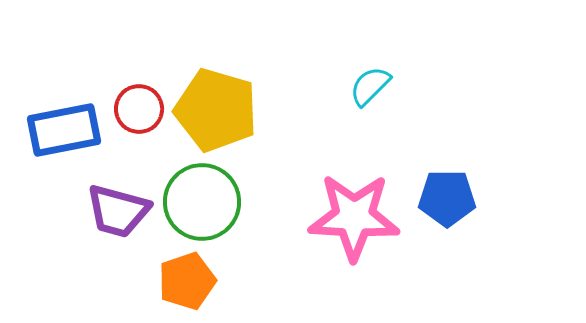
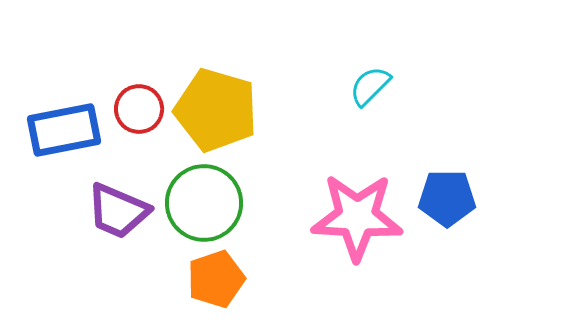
green circle: moved 2 px right, 1 px down
purple trapezoid: rotated 8 degrees clockwise
pink star: moved 3 px right
orange pentagon: moved 29 px right, 2 px up
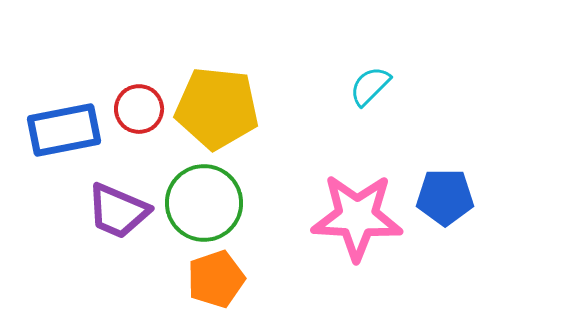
yellow pentagon: moved 1 px right, 2 px up; rotated 10 degrees counterclockwise
blue pentagon: moved 2 px left, 1 px up
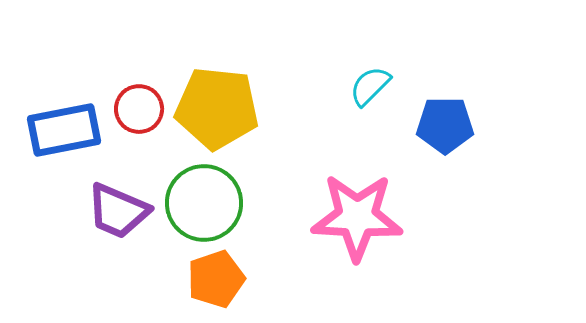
blue pentagon: moved 72 px up
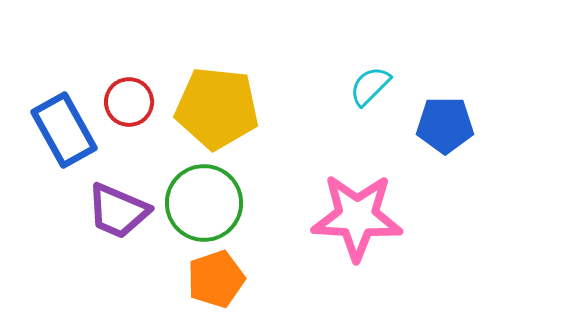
red circle: moved 10 px left, 7 px up
blue rectangle: rotated 72 degrees clockwise
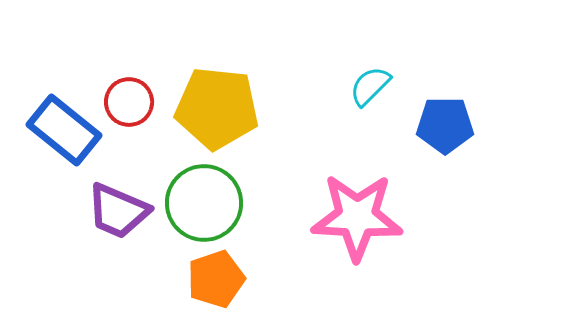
blue rectangle: rotated 22 degrees counterclockwise
